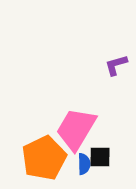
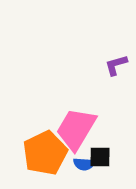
orange pentagon: moved 1 px right, 5 px up
blue semicircle: rotated 95 degrees clockwise
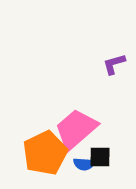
purple L-shape: moved 2 px left, 1 px up
pink trapezoid: rotated 18 degrees clockwise
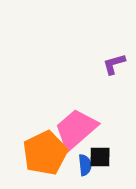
blue semicircle: moved 1 px right, 1 px down; rotated 100 degrees counterclockwise
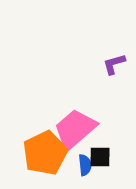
pink trapezoid: moved 1 px left
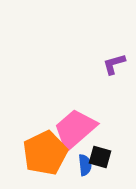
black square: rotated 15 degrees clockwise
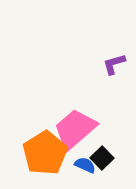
orange pentagon: rotated 6 degrees counterclockwise
black square: moved 2 px right, 1 px down; rotated 30 degrees clockwise
blue semicircle: rotated 60 degrees counterclockwise
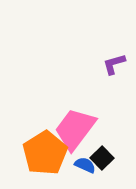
pink trapezoid: rotated 12 degrees counterclockwise
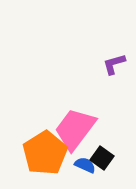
black square: rotated 10 degrees counterclockwise
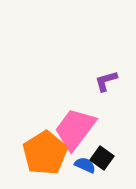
purple L-shape: moved 8 px left, 17 px down
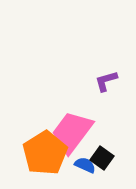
pink trapezoid: moved 3 px left, 3 px down
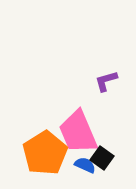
pink trapezoid: moved 6 px right; rotated 60 degrees counterclockwise
